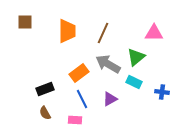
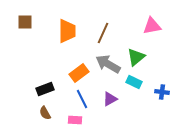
pink triangle: moved 2 px left, 7 px up; rotated 12 degrees counterclockwise
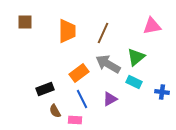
brown semicircle: moved 10 px right, 2 px up
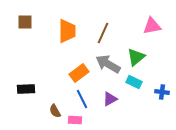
black rectangle: moved 19 px left; rotated 18 degrees clockwise
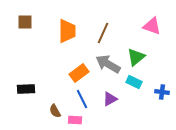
pink triangle: rotated 30 degrees clockwise
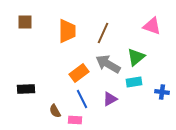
cyan rectangle: rotated 35 degrees counterclockwise
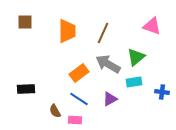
blue line: moved 3 px left; rotated 30 degrees counterclockwise
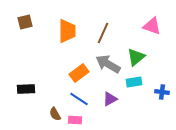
brown square: rotated 14 degrees counterclockwise
brown semicircle: moved 3 px down
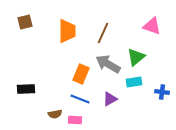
orange rectangle: moved 2 px right, 1 px down; rotated 30 degrees counterclockwise
blue line: moved 1 px right; rotated 12 degrees counterclockwise
brown semicircle: rotated 72 degrees counterclockwise
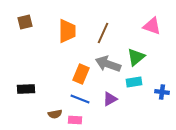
gray arrow: rotated 10 degrees counterclockwise
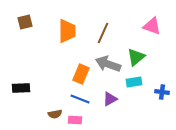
black rectangle: moved 5 px left, 1 px up
